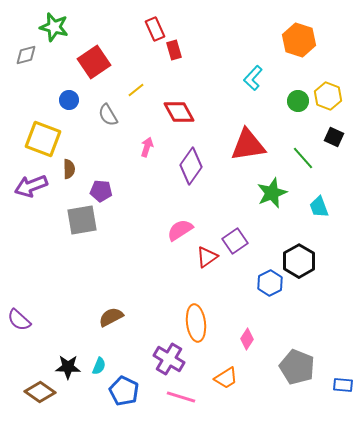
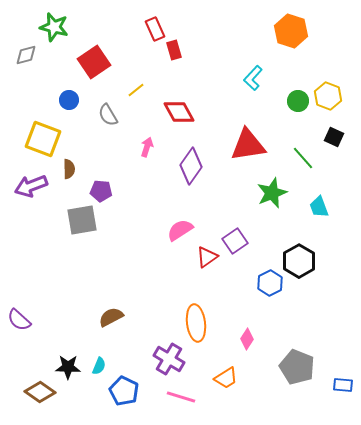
orange hexagon at (299, 40): moved 8 px left, 9 px up
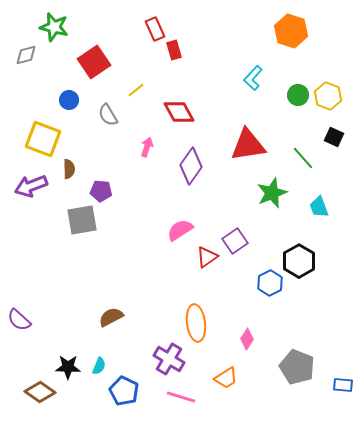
green circle at (298, 101): moved 6 px up
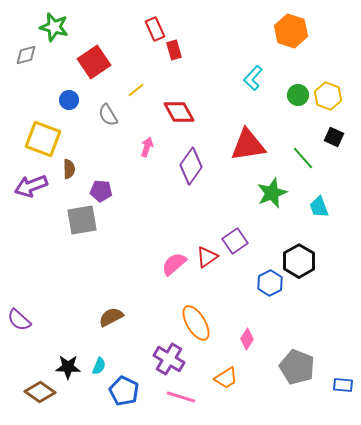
pink semicircle at (180, 230): moved 6 px left, 34 px down; rotated 8 degrees counterclockwise
orange ellipse at (196, 323): rotated 24 degrees counterclockwise
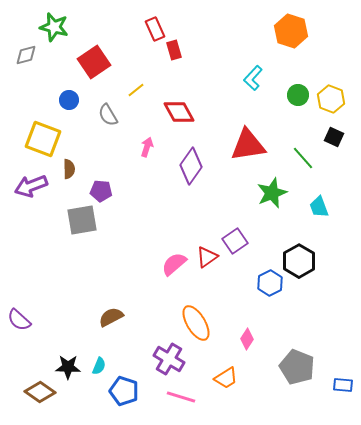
yellow hexagon at (328, 96): moved 3 px right, 3 px down
blue pentagon at (124, 391): rotated 8 degrees counterclockwise
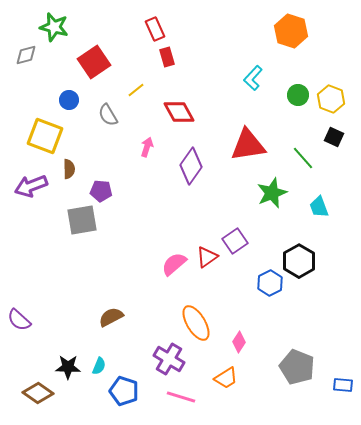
red rectangle at (174, 50): moved 7 px left, 7 px down
yellow square at (43, 139): moved 2 px right, 3 px up
pink diamond at (247, 339): moved 8 px left, 3 px down
brown diamond at (40, 392): moved 2 px left, 1 px down
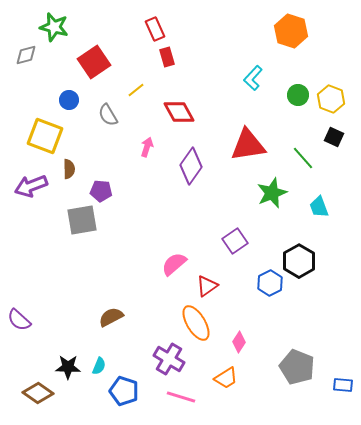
red triangle at (207, 257): moved 29 px down
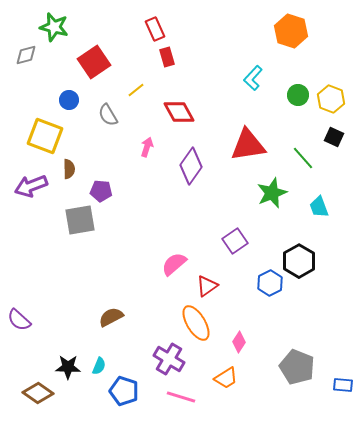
gray square at (82, 220): moved 2 px left
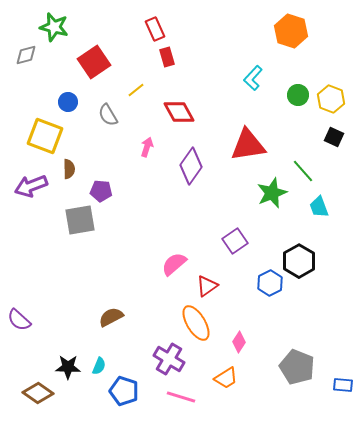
blue circle at (69, 100): moved 1 px left, 2 px down
green line at (303, 158): moved 13 px down
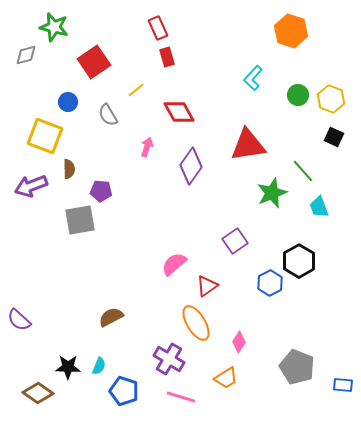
red rectangle at (155, 29): moved 3 px right, 1 px up
